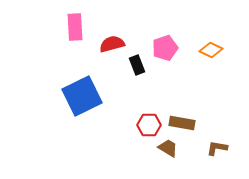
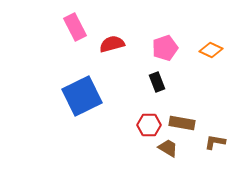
pink rectangle: rotated 24 degrees counterclockwise
black rectangle: moved 20 px right, 17 px down
brown L-shape: moved 2 px left, 6 px up
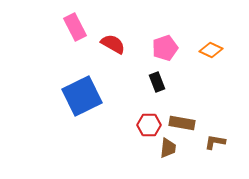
red semicircle: moved 1 px right; rotated 45 degrees clockwise
brown trapezoid: rotated 65 degrees clockwise
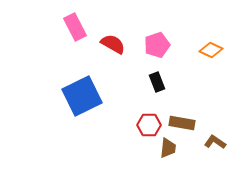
pink pentagon: moved 8 px left, 3 px up
brown L-shape: rotated 25 degrees clockwise
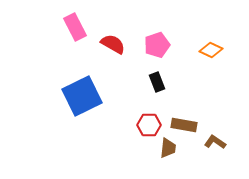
brown rectangle: moved 2 px right, 2 px down
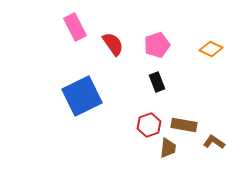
red semicircle: rotated 25 degrees clockwise
orange diamond: moved 1 px up
red hexagon: rotated 20 degrees counterclockwise
brown L-shape: moved 1 px left
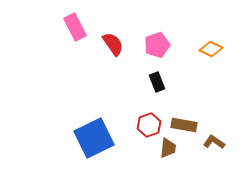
blue square: moved 12 px right, 42 px down
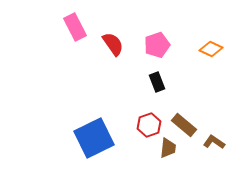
brown rectangle: rotated 30 degrees clockwise
